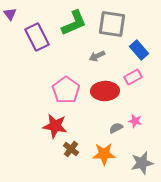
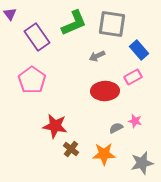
purple rectangle: rotated 8 degrees counterclockwise
pink pentagon: moved 34 px left, 10 px up
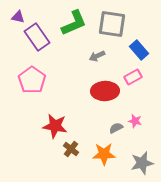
purple triangle: moved 8 px right, 3 px down; rotated 40 degrees counterclockwise
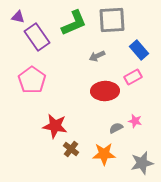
gray square: moved 4 px up; rotated 12 degrees counterclockwise
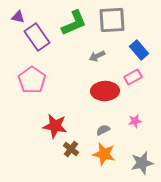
pink star: rotated 24 degrees counterclockwise
gray semicircle: moved 13 px left, 2 px down
orange star: rotated 15 degrees clockwise
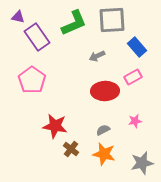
blue rectangle: moved 2 px left, 3 px up
